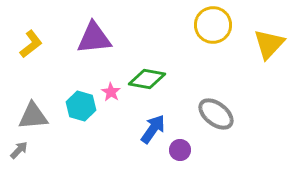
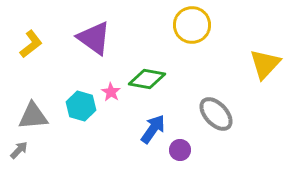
yellow circle: moved 21 px left
purple triangle: rotated 42 degrees clockwise
yellow triangle: moved 4 px left, 20 px down
gray ellipse: rotated 9 degrees clockwise
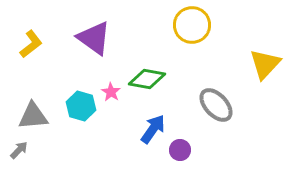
gray ellipse: moved 9 px up
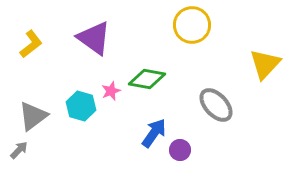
pink star: moved 1 px up; rotated 18 degrees clockwise
gray triangle: rotated 32 degrees counterclockwise
blue arrow: moved 1 px right, 4 px down
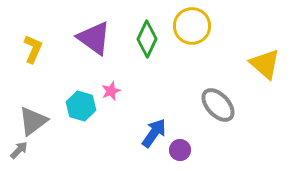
yellow circle: moved 1 px down
yellow L-shape: moved 2 px right, 5 px down; rotated 28 degrees counterclockwise
yellow triangle: rotated 32 degrees counterclockwise
green diamond: moved 40 px up; rotated 75 degrees counterclockwise
gray ellipse: moved 2 px right
gray triangle: moved 5 px down
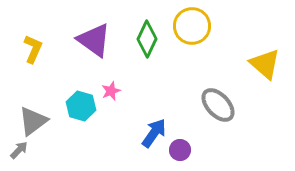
purple triangle: moved 2 px down
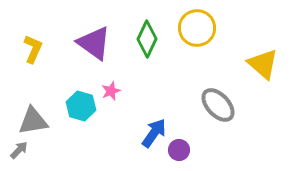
yellow circle: moved 5 px right, 2 px down
purple triangle: moved 3 px down
yellow triangle: moved 2 px left
gray triangle: rotated 28 degrees clockwise
purple circle: moved 1 px left
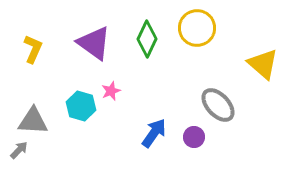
gray triangle: rotated 12 degrees clockwise
purple circle: moved 15 px right, 13 px up
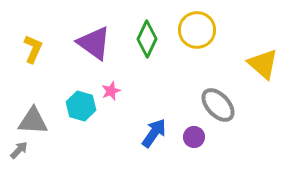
yellow circle: moved 2 px down
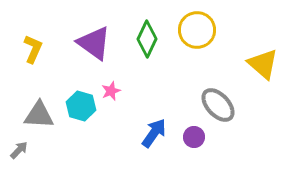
gray triangle: moved 6 px right, 6 px up
